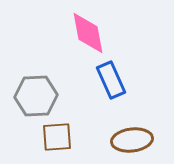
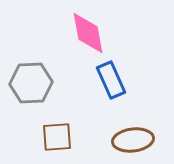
gray hexagon: moved 5 px left, 13 px up
brown ellipse: moved 1 px right
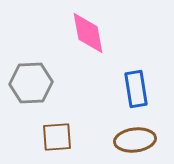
blue rectangle: moved 25 px right, 9 px down; rotated 15 degrees clockwise
brown ellipse: moved 2 px right
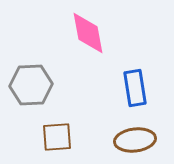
gray hexagon: moved 2 px down
blue rectangle: moved 1 px left, 1 px up
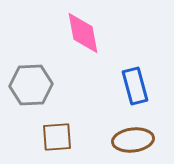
pink diamond: moved 5 px left
blue rectangle: moved 2 px up; rotated 6 degrees counterclockwise
brown ellipse: moved 2 px left
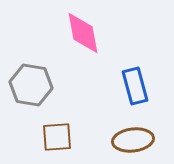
gray hexagon: rotated 12 degrees clockwise
